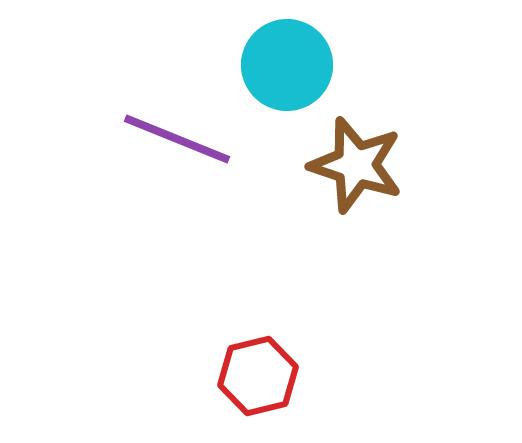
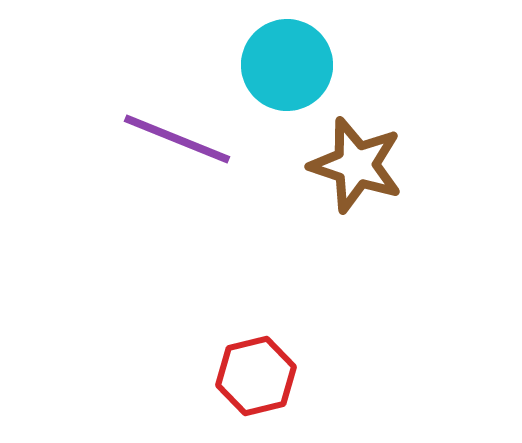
red hexagon: moved 2 px left
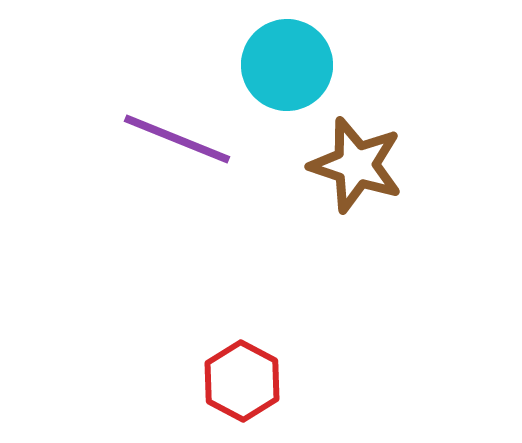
red hexagon: moved 14 px left, 5 px down; rotated 18 degrees counterclockwise
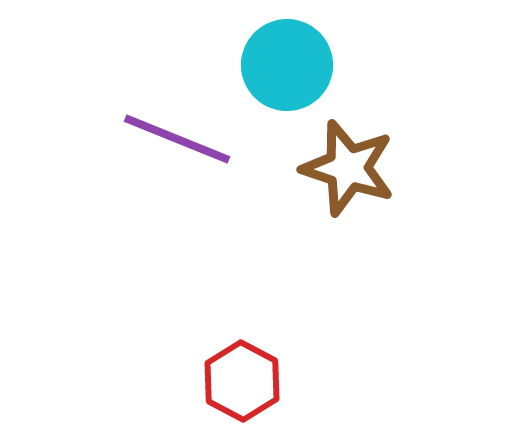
brown star: moved 8 px left, 3 px down
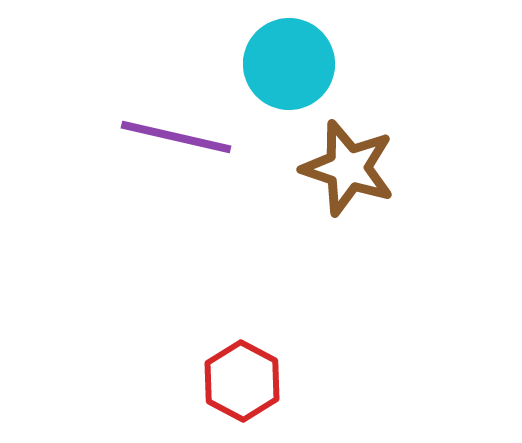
cyan circle: moved 2 px right, 1 px up
purple line: moved 1 px left, 2 px up; rotated 9 degrees counterclockwise
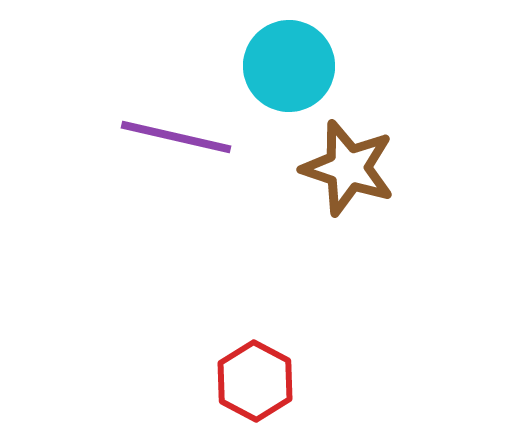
cyan circle: moved 2 px down
red hexagon: moved 13 px right
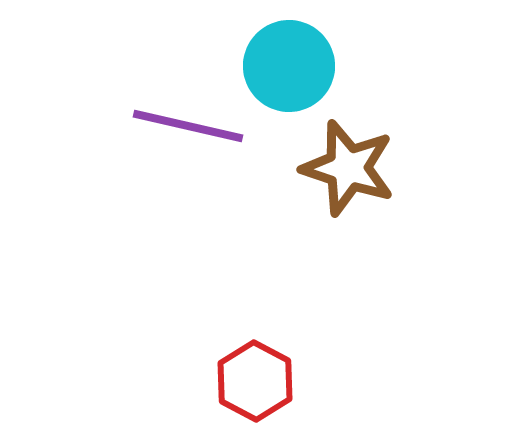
purple line: moved 12 px right, 11 px up
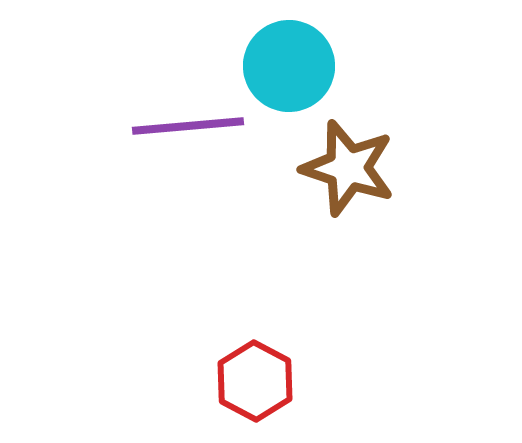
purple line: rotated 18 degrees counterclockwise
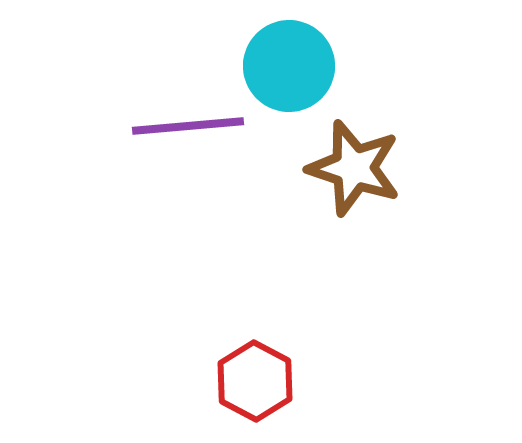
brown star: moved 6 px right
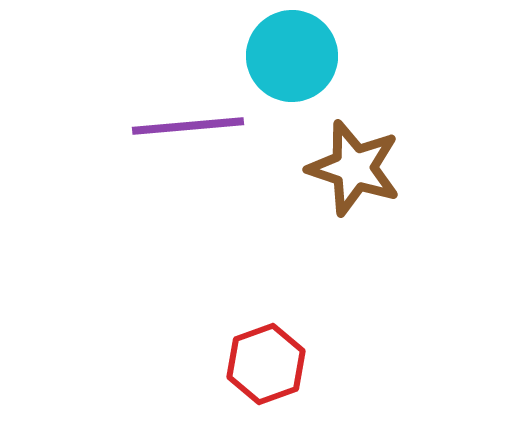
cyan circle: moved 3 px right, 10 px up
red hexagon: moved 11 px right, 17 px up; rotated 12 degrees clockwise
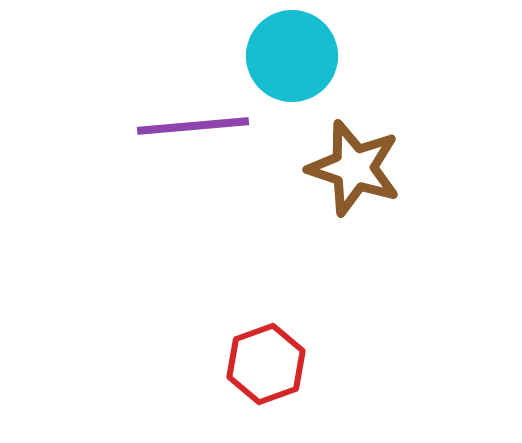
purple line: moved 5 px right
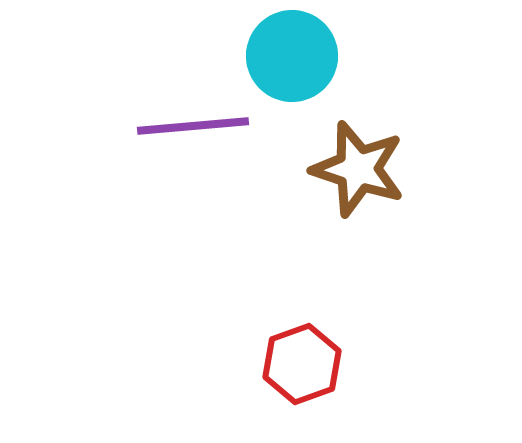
brown star: moved 4 px right, 1 px down
red hexagon: moved 36 px right
